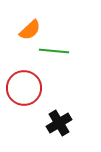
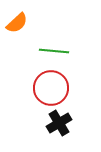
orange semicircle: moved 13 px left, 7 px up
red circle: moved 27 px right
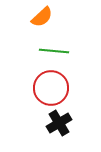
orange semicircle: moved 25 px right, 6 px up
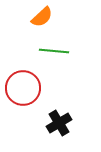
red circle: moved 28 px left
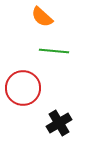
orange semicircle: rotated 85 degrees clockwise
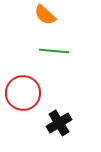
orange semicircle: moved 3 px right, 2 px up
red circle: moved 5 px down
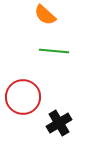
red circle: moved 4 px down
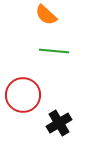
orange semicircle: moved 1 px right
red circle: moved 2 px up
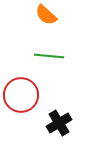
green line: moved 5 px left, 5 px down
red circle: moved 2 px left
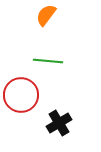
orange semicircle: rotated 85 degrees clockwise
green line: moved 1 px left, 5 px down
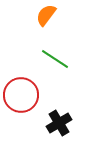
green line: moved 7 px right, 2 px up; rotated 28 degrees clockwise
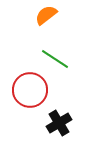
orange semicircle: rotated 15 degrees clockwise
red circle: moved 9 px right, 5 px up
